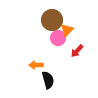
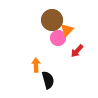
orange arrow: rotated 88 degrees clockwise
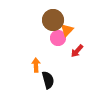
brown circle: moved 1 px right
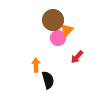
red arrow: moved 6 px down
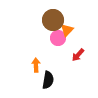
red arrow: moved 1 px right, 2 px up
black semicircle: rotated 24 degrees clockwise
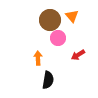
brown circle: moved 3 px left
orange triangle: moved 5 px right, 14 px up; rotated 24 degrees counterclockwise
red arrow: rotated 16 degrees clockwise
orange arrow: moved 2 px right, 7 px up
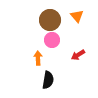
orange triangle: moved 5 px right
pink circle: moved 6 px left, 2 px down
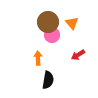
orange triangle: moved 5 px left, 7 px down
brown circle: moved 2 px left, 2 px down
pink circle: moved 5 px up
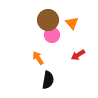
brown circle: moved 2 px up
orange arrow: rotated 32 degrees counterclockwise
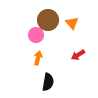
pink circle: moved 16 px left
orange arrow: rotated 48 degrees clockwise
black semicircle: moved 2 px down
